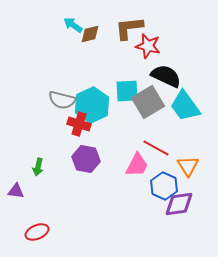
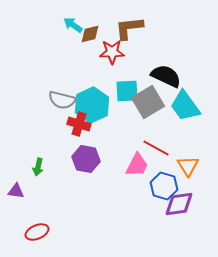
red star: moved 36 px left, 6 px down; rotated 15 degrees counterclockwise
blue hexagon: rotated 8 degrees counterclockwise
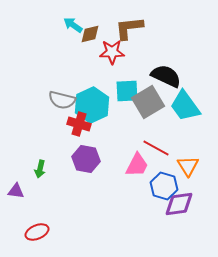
green arrow: moved 2 px right, 2 px down
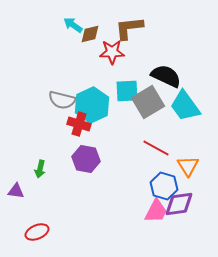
pink trapezoid: moved 19 px right, 46 px down
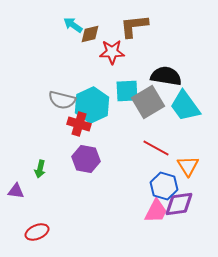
brown L-shape: moved 5 px right, 2 px up
black semicircle: rotated 16 degrees counterclockwise
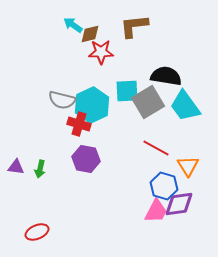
red star: moved 11 px left
purple triangle: moved 24 px up
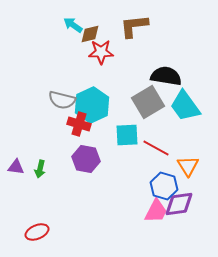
cyan square: moved 44 px down
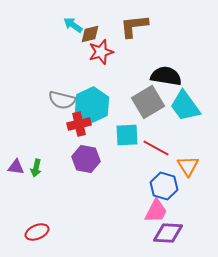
red star: rotated 15 degrees counterclockwise
red cross: rotated 30 degrees counterclockwise
green arrow: moved 4 px left, 1 px up
purple diamond: moved 11 px left, 29 px down; rotated 12 degrees clockwise
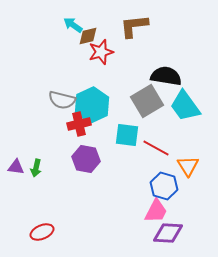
brown diamond: moved 2 px left, 2 px down
gray square: moved 1 px left, 1 px up
cyan square: rotated 10 degrees clockwise
red ellipse: moved 5 px right
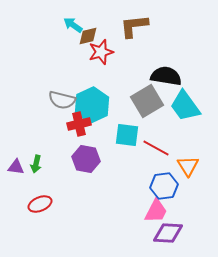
green arrow: moved 4 px up
blue hexagon: rotated 24 degrees counterclockwise
red ellipse: moved 2 px left, 28 px up
